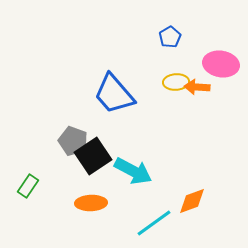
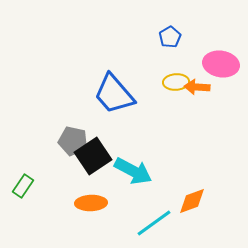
gray pentagon: rotated 8 degrees counterclockwise
green rectangle: moved 5 px left
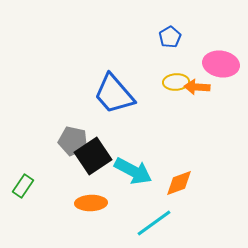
orange diamond: moved 13 px left, 18 px up
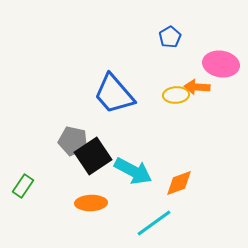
yellow ellipse: moved 13 px down
